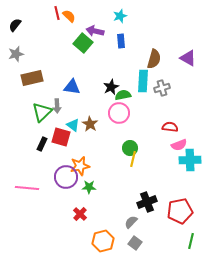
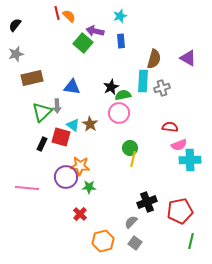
orange star: rotated 18 degrees clockwise
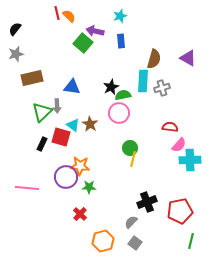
black semicircle: moved 4 px down
pink semicircle: rotated 28 degrees counterclockwise
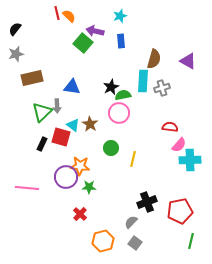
purple triangle: moved 3 px down
green circle: moved 19 px left
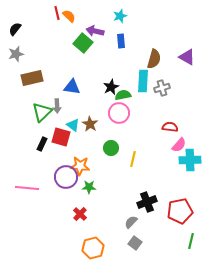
purple triangle: moved 1 px left, 4 px up
orange hexagon: moved 10 px left, 7 px down
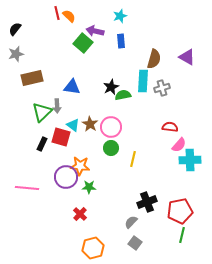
pink circle: moved 8 px left, 14 px down
green line: moved 9 px left, 6 px up
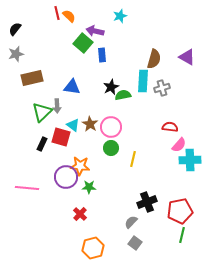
blue rectangle: moved 19 px left, 14 px down
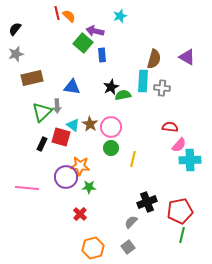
gray cross: rotated 21 degrees clockwise
gray square: moved 7 px left, 4 px down; rotated 16 degrees clockwise
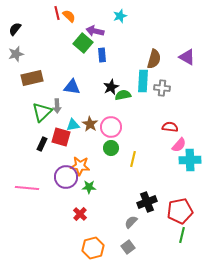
cyan triangle: rotated 48 degrees counterclockwise
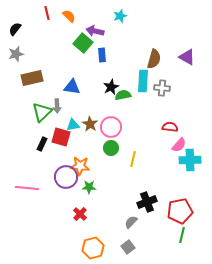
red line: moved 10 px left
